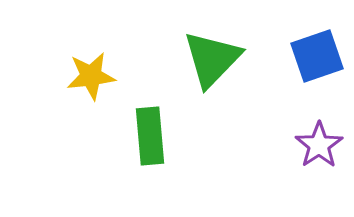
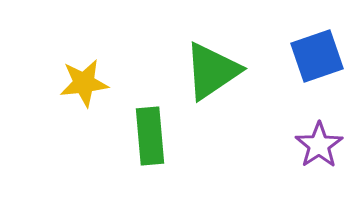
green triangle: moved 12 px down; rotated 12 degrees clockwise
yellow star: moved 7 px left, 7 px down
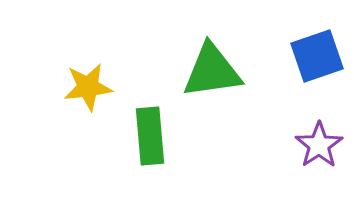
green triangle: rotated 26 degrees clockwise
yellow star: moved 4 px right, 4 px down
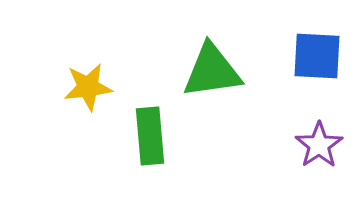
blue square: rotated 22 degrees clockwise
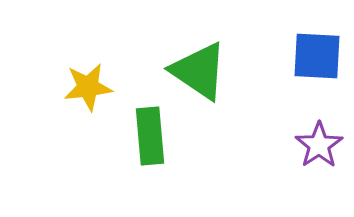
green triangle: moved 13 px left; rotated 42 degrees clockwise
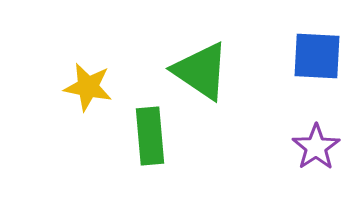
green triangle: moved 2 px right
yellow star: rotated 18 degrees clockwise
purple star: moved 3 px left, 2 px down
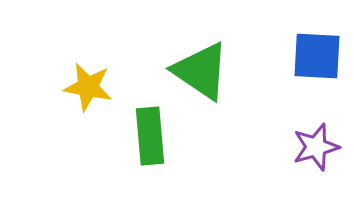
purple star: rotated 18 degrees clockwise
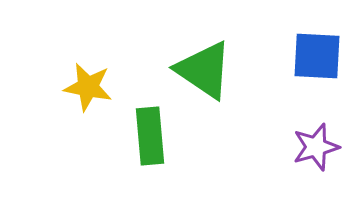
green triangle: moved 3 px right, 1 px up
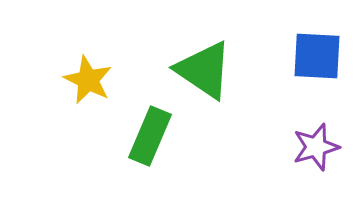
yellow star: moved 7 px up; rotated 15 degrees clockwise
green rectangle: rotated 28 degrees clockwise
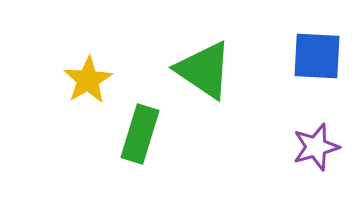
yellow star: rotated 15 degrees clockwise
green rectangle: moved 10 px left, 2 px up; rotated 6 degrees counterclockwise
